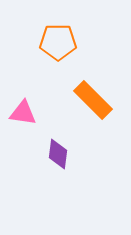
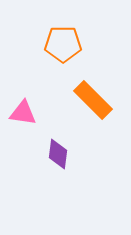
orange pentagon: moved 5 px right, 2 px down
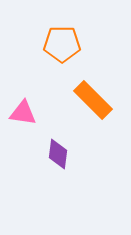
orange pentagon: moved 1 px left
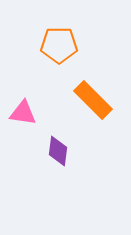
orange pentagon: moved 3 px left, 1 px down
purple diamond: moved 3 px up
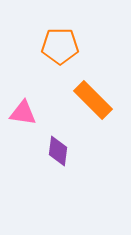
orange pentagon: moved 1 px right, 1 px down
